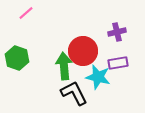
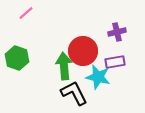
purple rectangle: moved 3 px left, 1 px up
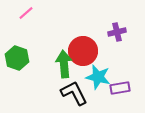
purple rectangle: moved 5 px right, 26 px down
green arrow: moved 2 px up
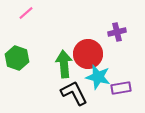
red circle: moved 5 px right, 3 px down
purple rectangle: moved 1 px right
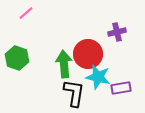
black L-shape: rotated 36 degrees clockwise
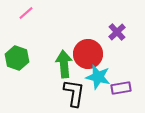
purple cross: rotated 30 degrees counterclockwise
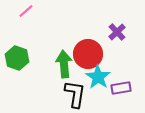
pink line: moved 2 px up
cyan star: rotated 20 degrees clockwise
black L-shape: moved 1 px right, 1 px down
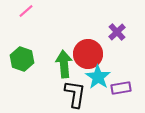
green hexagon: moved 5 px right, 1 px down
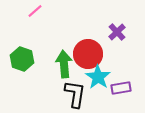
pink line: moved 9 px right
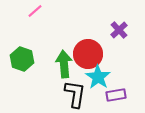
purple cross: moved 2 px right, 2 px up
purple rectangle: moved 5 px left, 7 px down
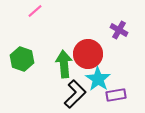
purple cross: rotated 18 degrees counterclockwise
cyan star: moved 2 px down
black L-shape: rotated 36 degrees clockwise
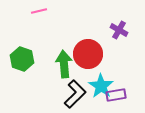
pink line: moved 4 px right; rotated 28 degrees clockwise
cyan star: moved 3 px right, 7 px down
